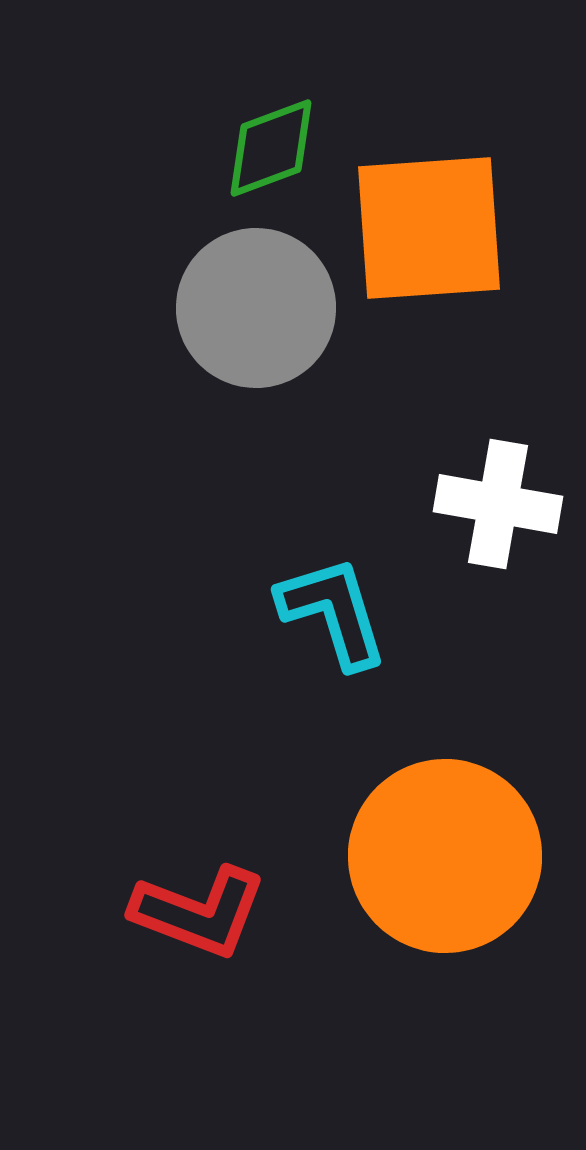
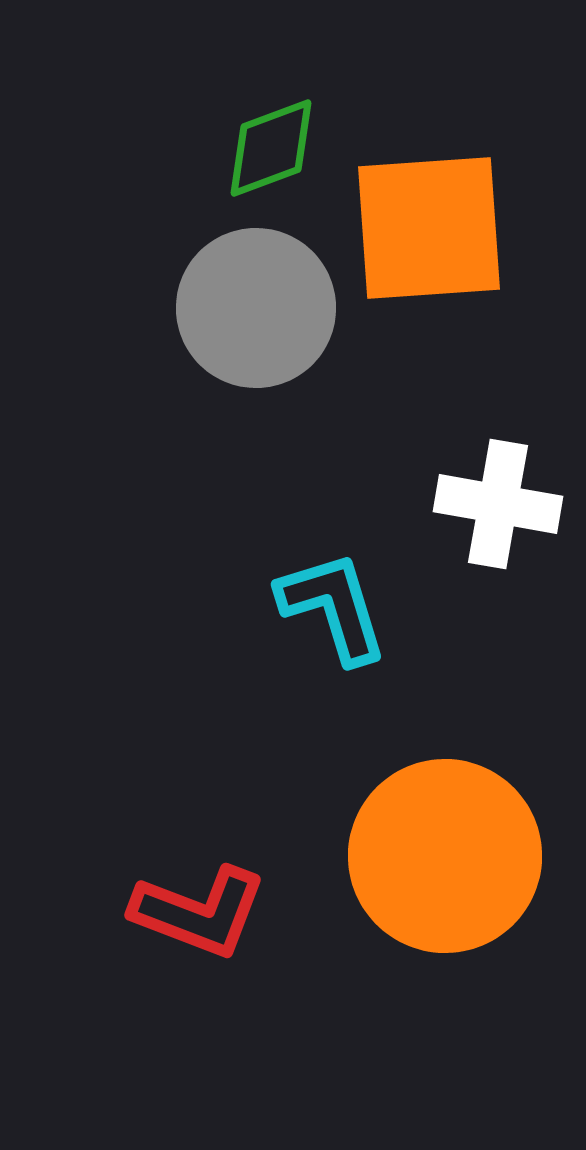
cyan L-shape: moved 5 px up
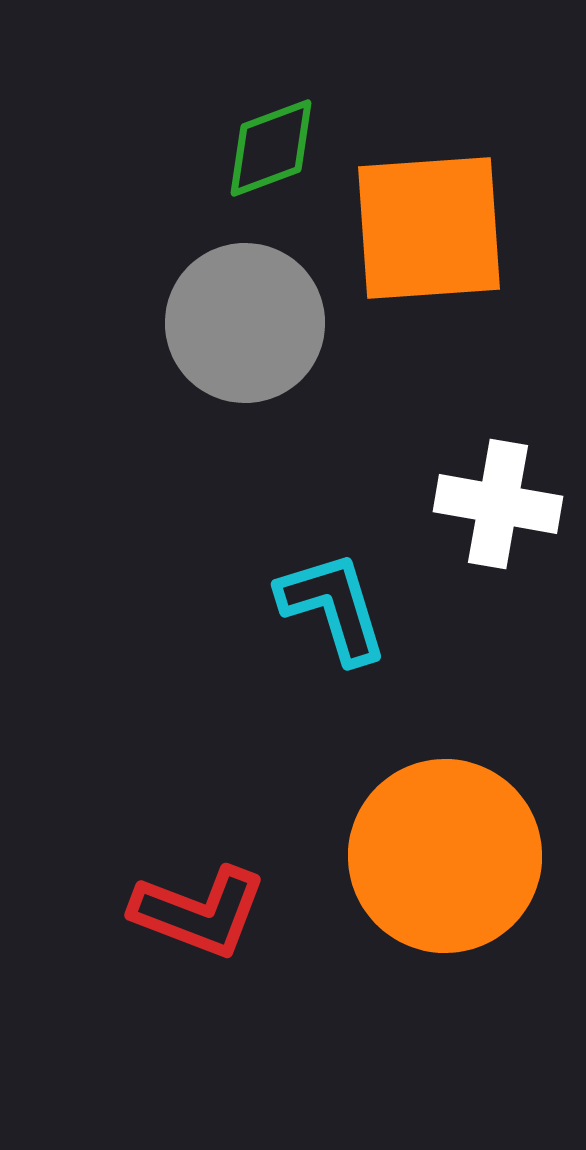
gray circle: moved 11 px left, 15 px down
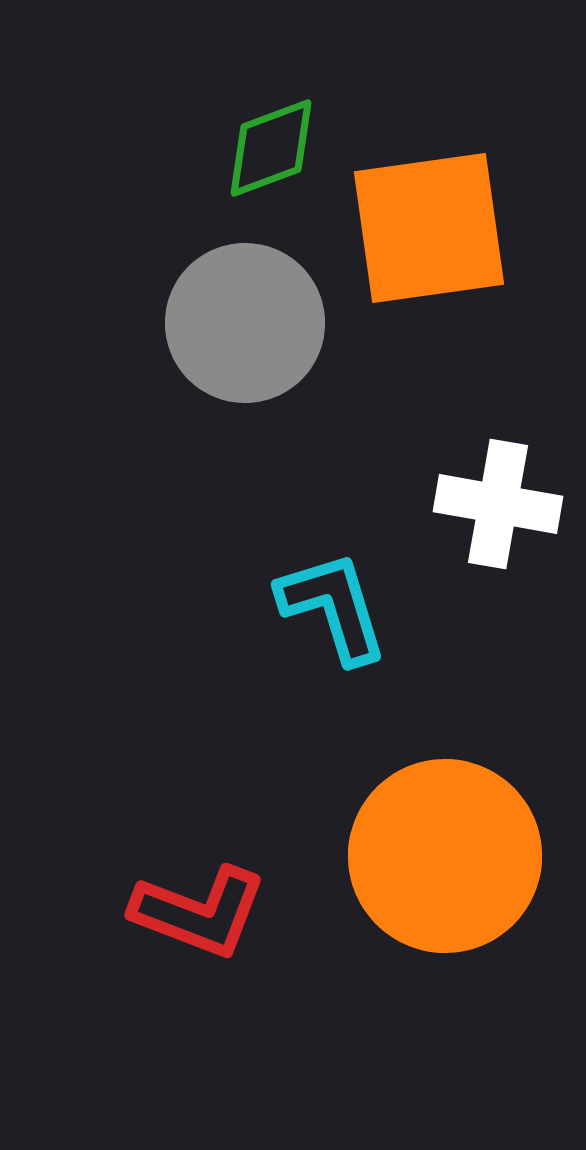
orange square: rotated 4 degrees counterclockwise
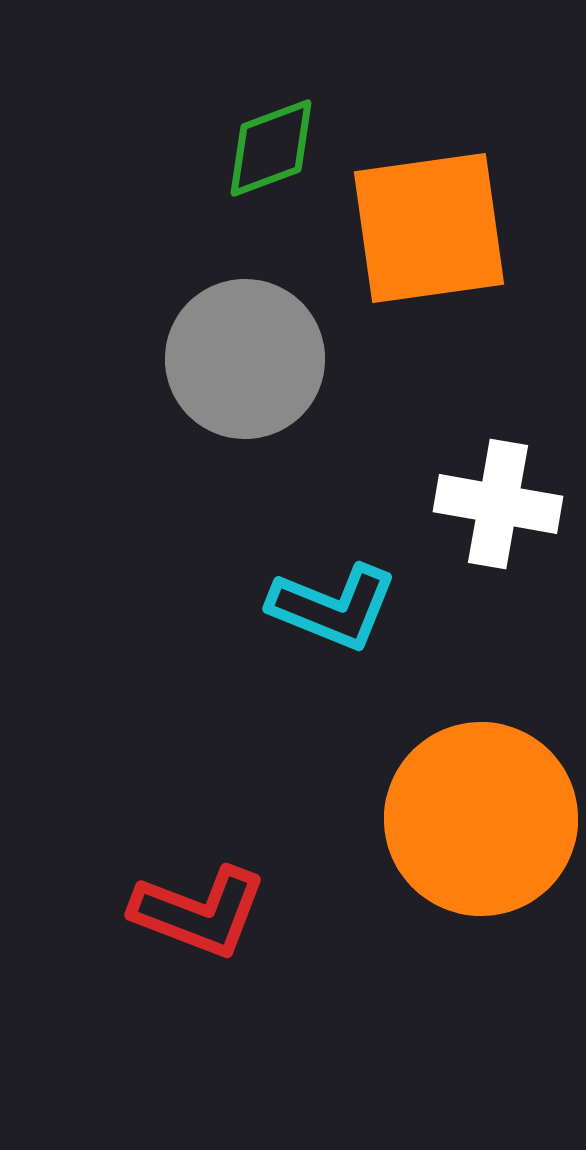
gray circle: moved 36 px down
cyan L-shape: rotated 129 degrees clockwise
orange circle: moved 36 px right, 37 px up
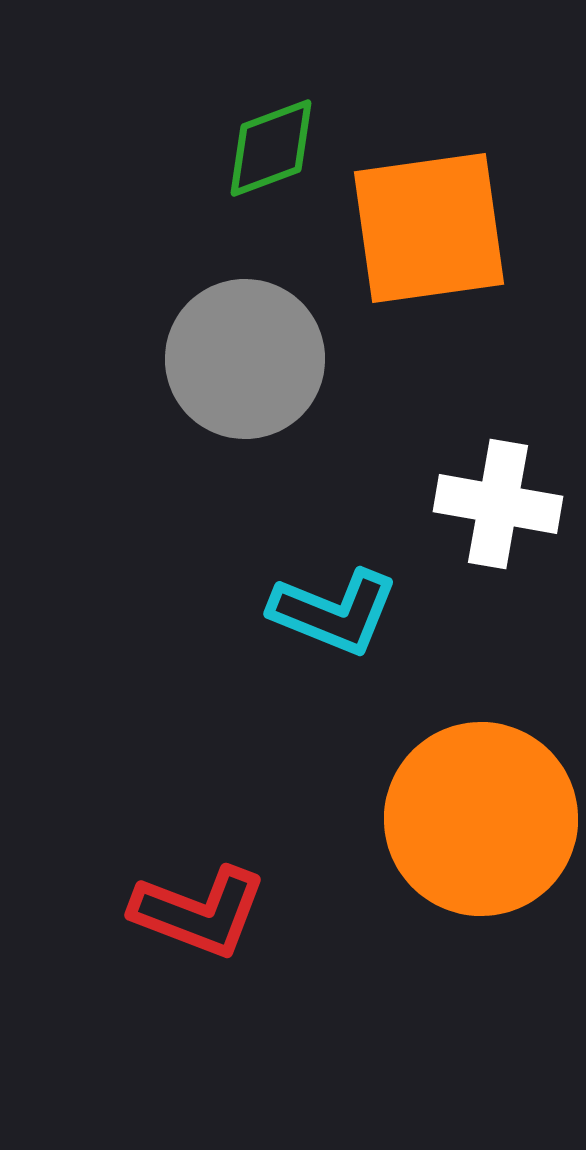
cyan L-shape: moved 1 px right, 5 px down
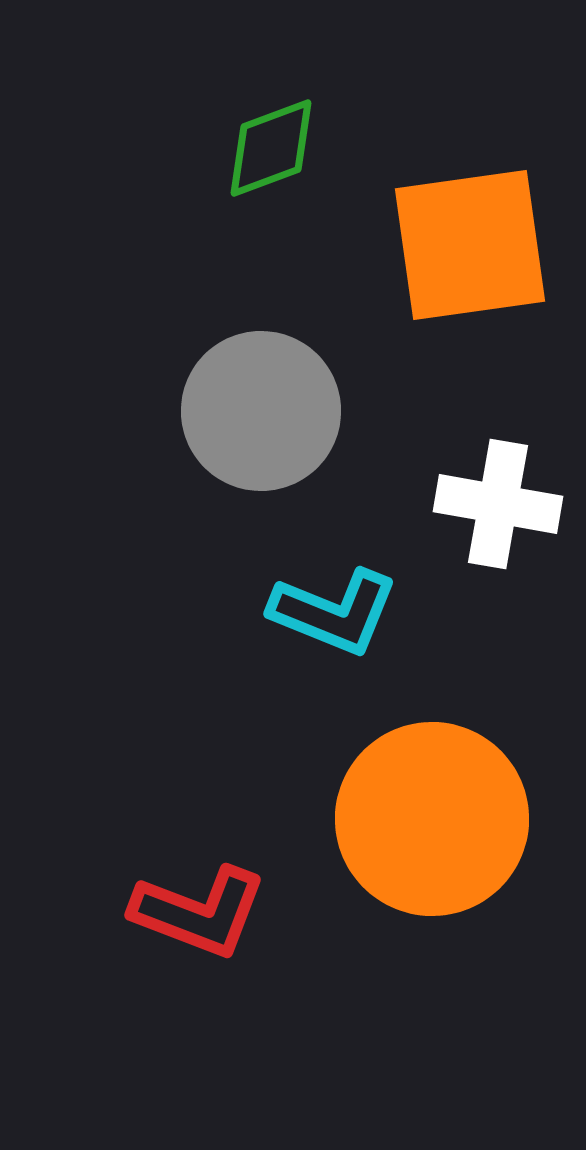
orange square: moved 41 px right, 17 px down
gray circle: moved 16 px right, 52 px down
orange circle: moved 49 px left
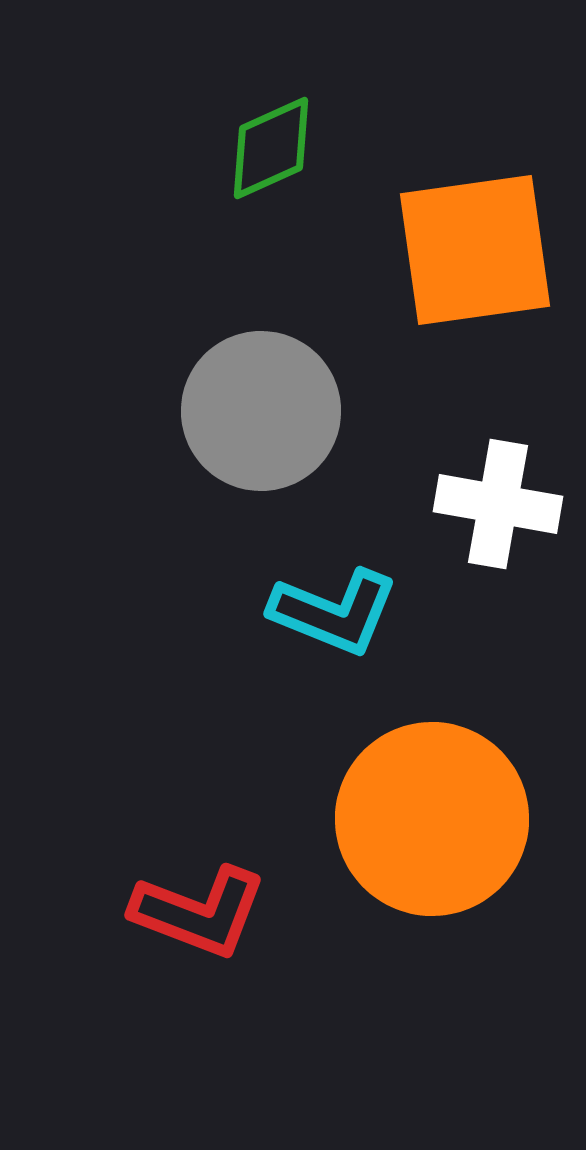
green diamond: rotated 4 degrees counterclockwise
orange square: moved 5 px right, 5 px down
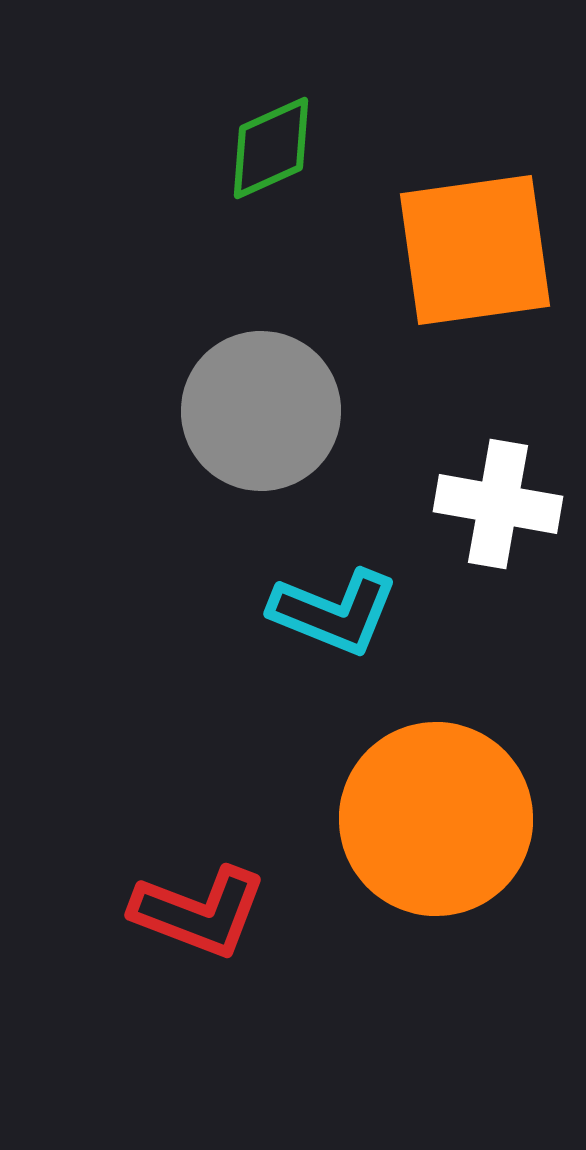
orange circle: moved 4 px right
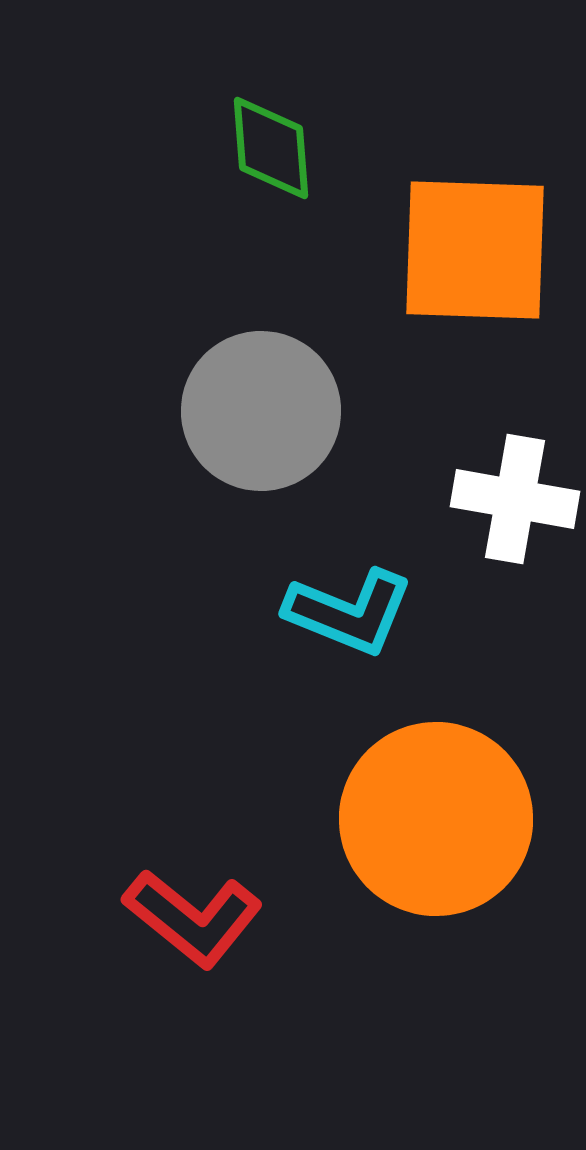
green diamond: rotated 70 degrees counterclockwise
orange square: rotated 10 degrees clockwise
white cross: moved 17 px right, 5 px up
cyan L-shape: moved 15 px right
red L-shape: moved 6 px left, 6 px down; rotated 18 degrees clockwise
